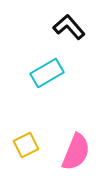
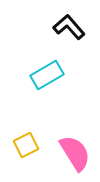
cyan rectangle: moved 2 px down
pink semicircle: moved 1 px left, 1 px down; rotated 54 degrees counterclockwise
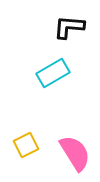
black L-shape: rotated 44 degrees counterclockwise
cyan rectangle: moved 6 px right, 2 px up
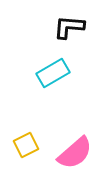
pink semicircle: rotated 81 degrees clockwise
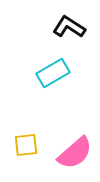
black L-shape: rotated 28 degrees clockwise
yellow square: rotated 20 degrees clockwise
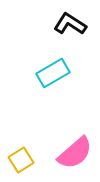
black L-shape: moved 1 px right, 3 px up
yellow square: moved 5 px left, 15 px down; rotated 25 degrees counterclockwise
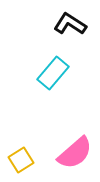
cyan rectangle: rotated 20 degrees counterclockwise
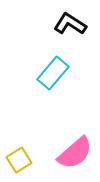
yellow square: moved 2 px left
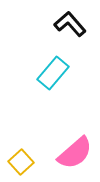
black L-shape: rotated 16 degrees clockwise
yellow square: moved 2 px right, 2 px down; rotated 10 degrees counterclockwise
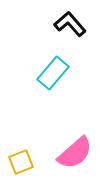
yellow square: rotated 20 degrees clockwise
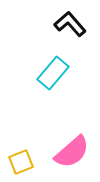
pink semicircle: moved 3 px left, 1 px up
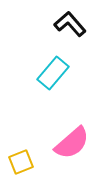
pink semicircle: moved 9 px up
